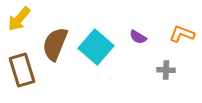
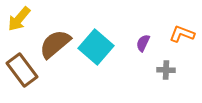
purple semicircle: moved 5 px right, 6 px down; rotated 84 degrees clockwise
brown semicircle: rotated 28 degrees clockwise
brown rectangle: rotated 20 degrees counterclockwise
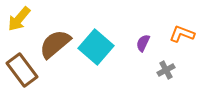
gray cross: rotated 30 degrees counterclockwise
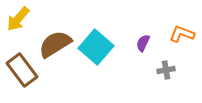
yellow arrow: moved 1 px left
brown semicircle: rotated 8 degrees clockwise
gray cross: rotated 18 degrees clockwise
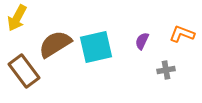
yellow arrow: moved 1 px left, 1 px up; rotated 12 degrees counterclockwise
purple semicircle: moved 1 px left, 2 px up
cyan square: rotated 36 degrees clockwise
brown rectangle: moved 2 px right, 1 px down
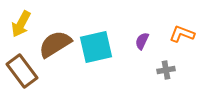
yellow arrow: moved 4 px right, 6 px down
brown rectangle: moved 2 px left
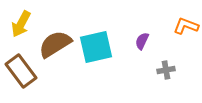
orange L-shape: moved 4 px right, 8 px up
brown rectangle: moved 1 px left
